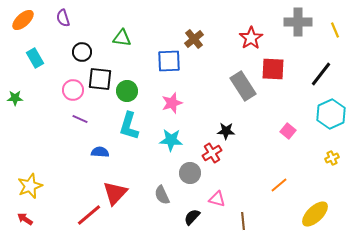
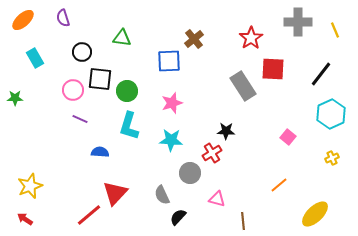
pink square: moved 6 px down
black semicircle: moved 14 px left
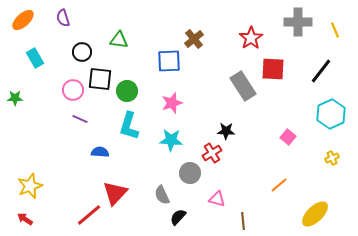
green triangle: moved 3 px left, 2 px down
black line: moved 3 px up
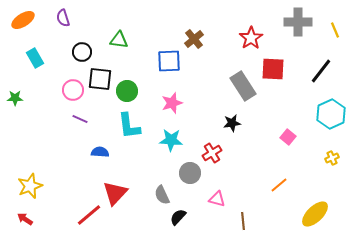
orange ellipse: rotated 10 degrees clockwise
cyan L-shape: rotated 24 degrees counterclockwise
black star: moved 6 px right, 8 px up; rotated 12 degrees counterclockwise
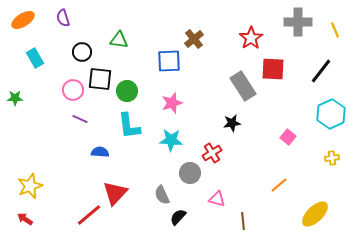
yellow cross: rotated 16 degrees clockwise
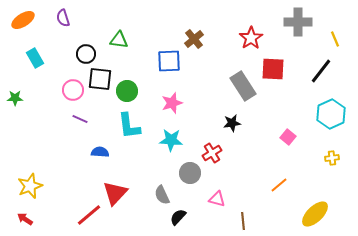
yellow line: moved 9 px down
black circle: moved 4 px right, 2 px down
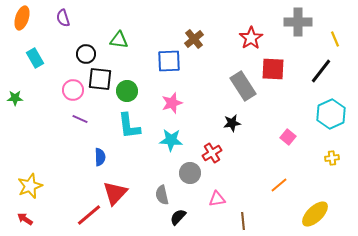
orange ellipse: moved 1 px left, 2 px up; rotated 40 degrees counterclockwise
blue semicircle: moved 5 px down; rotated 84 degrees clockwise
gray semicircle: rotated 12 degrees clockwise
pink triangle: rotated 24 degrees counterclockwise
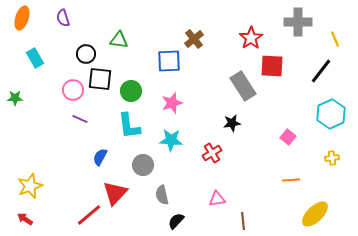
red square: moved 1 px left, 3 px up
green circle: moved 4 px right
blue semicircle: rotated 150 degrees counterclockwise
gray circle: moved 47 px left, 8 px up
orange line: moved 12 px right, 5 px up; rotated 36 degrees clockwise
black semicircle: moved 2 px left, 4 px down
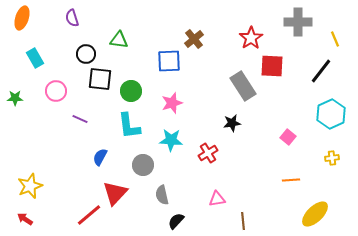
purple semicircle: moved 9 px right
pink circle: moved 17 px left, 1 px down
red cross: moved 4 px left
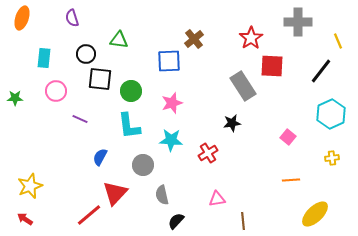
yellow line: moved 3 px right, 2 px down
cyan rectangle: moved 9 px right; rotated 36 degrees clockwise
